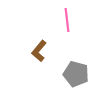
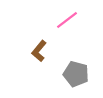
pink line: rotated 60 degrees clockwise
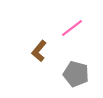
pink line: moved 5 px right, 8 px down
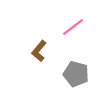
pink line: moved 1 px right, 1 px up
